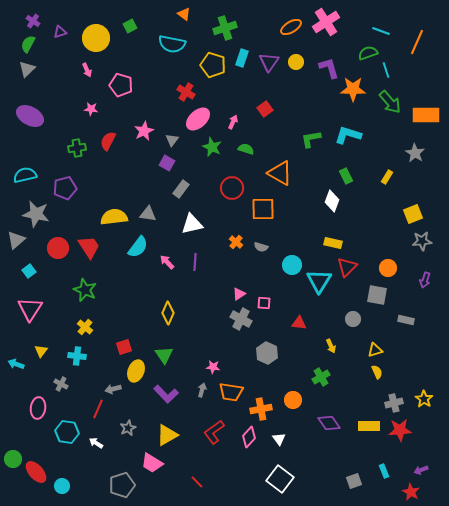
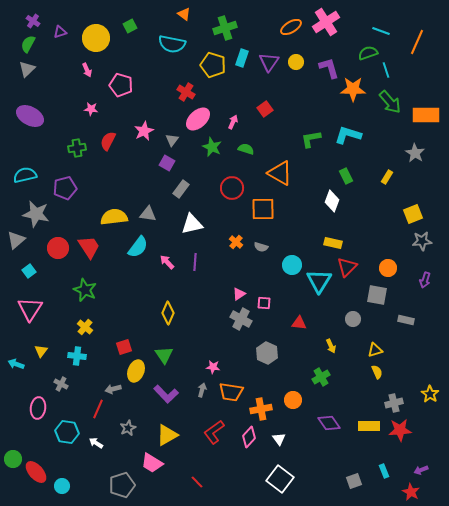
yellow star at (424, 399): moved 6 px right, 5 px up
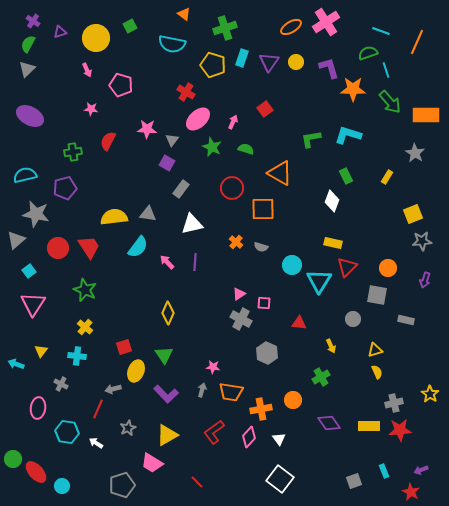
pink star at (144, 131): moved 3 px right, 2 px up; rotated 30 degrees clockwise
green cross at (77, 148): moved 4 px left, 4 px down
pink triangle at (30, 309): moved 3 px right, 5 px up
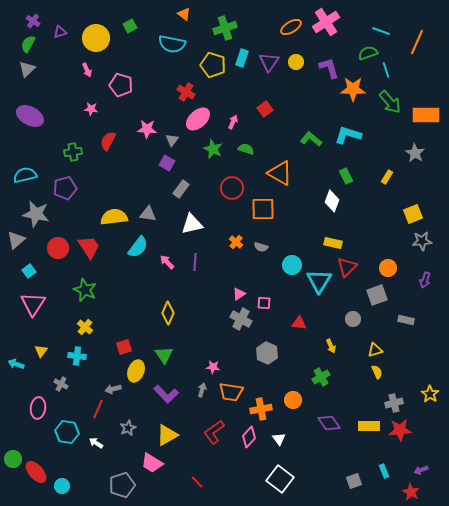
green L-shape at (311, 139): rotated 50 degrees clockwise
green star at (212, 147): moved 1 px right, 2 px down
gray square at (377, 295): rotated 30 degrees counterclockwise
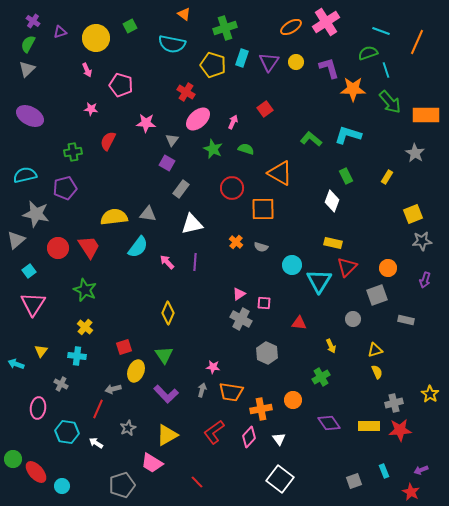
pink star at (147, 129): moved 1 px left, 6 px up
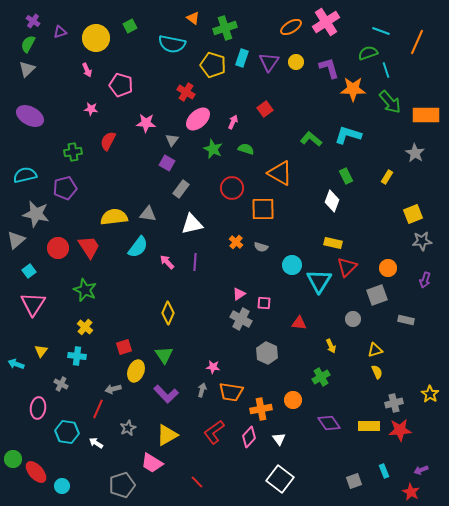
orange triangle at (184, 14): moved 9 px right, 4 px down
